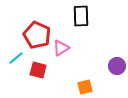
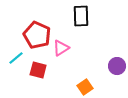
orange square: rotated 21 degrees counterclockwise
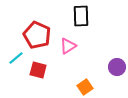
pink triangle: moved 7 px right, 2 px up
purple circle: moved 1 px down
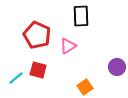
cyan line: moved 20 px down
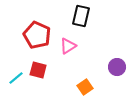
black rectangle: rotated 15 degrees clockwise
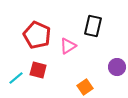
black rectangle: moved 12 px right, 10 px down
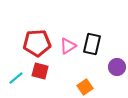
black rectangle: moved 1 px left, 18 px down
red pentagon: moved 8 px down; rotated 28 degrees counterclockwise
red square: moved 2 px right, 1 px down
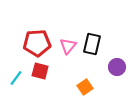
pink triangle: rotated 18 degrees counterclockwise
cyan line: rotated 14 degrees counterclockwise
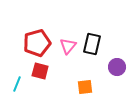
red pentagon: rotated 12 degrees counterclockwise
cyan line: moved 1 px right, 6 px down; rotated 14 degrees counterclockwise
orange square: rotated 28 degrees clockwise
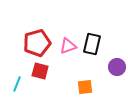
pink triangle: rotated 30 degrees clockwise
